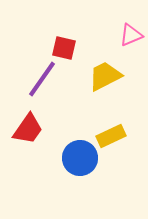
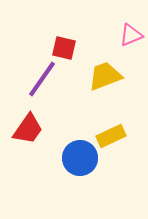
yellow trapezoid: rotated 6 degrees clockwise
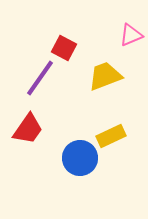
red square: rotated 15 degrees clockwise
purple line: moved 2 px left, 1 px up
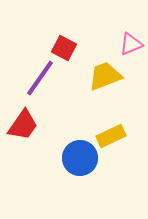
pink triangle: moved 9 px down
red trapezoid: moved 5 px left, 4 px up
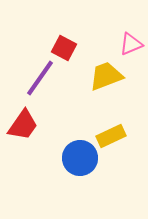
yellow trapezoid: moved 1 px right
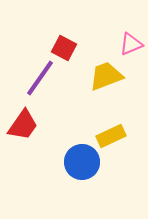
blue circle: moved 2 px right, 4 px down
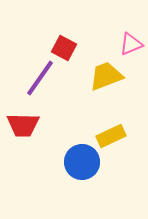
red trapezoid: rotated 56 degrees clockwise
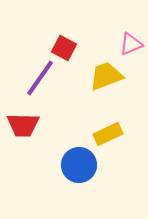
yellow rectangle: moved 3 px left, 2 px up
blue circle: moved 3 px left, 3 px down
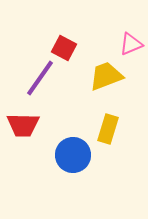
yellow rectangle: moved 5 px up; rotated 48 degrees counterclockwise
blue circle: moved 6 px left, 10 px up
